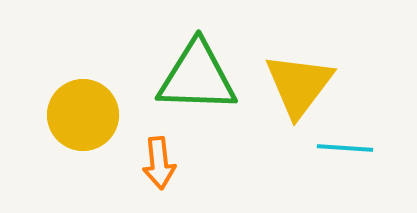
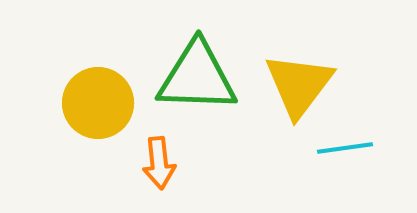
yellow circle: moved 15 px right, 12 px up
cyan line: rotated 12 degrees counterclockwise
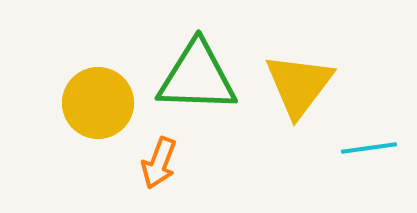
cyan line: moved 24 px right
orange arrow: rotated 27 degrees clockwise
